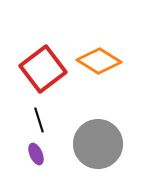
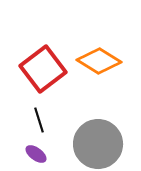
purple ellipse: rotated 30 degrees counterclockwise
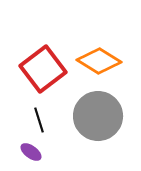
gray circle: moved 28 px up
purple ellipse: moved 5 px left, 2 px up
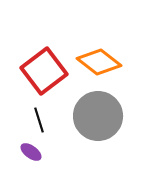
orange diamond: moved 1 px down; rotated 6 degrees clockwise
red square: moved 1 px right, 2 px down
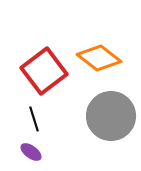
orange diamond: moved 4 px up
gray circle: moved 13 px right
black line: moved 5 px left, 1 px up
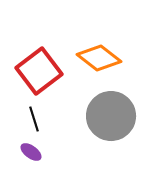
red square: moved 5 px left
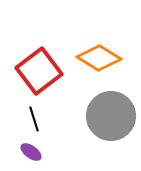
orange diamond: rotated 6 degrees counterclockwise
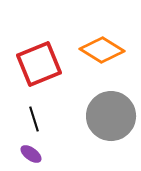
orange diamond: moved 3 px right, 8 px up
red square: moved 7 px up; rotated 15 degrees clockwise
purple ellipse: moved 2 px down
